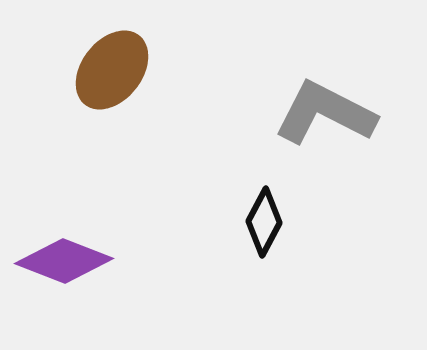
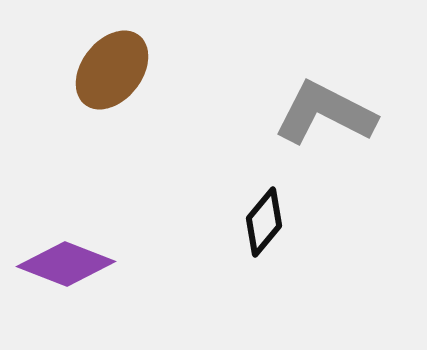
black diamond: rotated 12 degrees clockwise
purple diamond: moved 2 px right, 3 px down
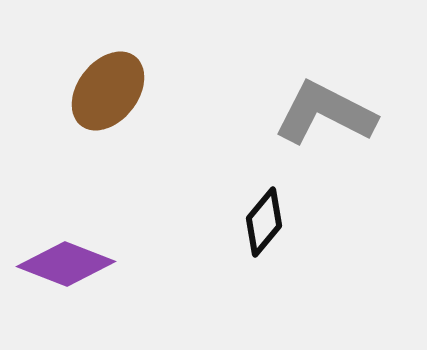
brown ellipse: moved 4 px left, 21 px down
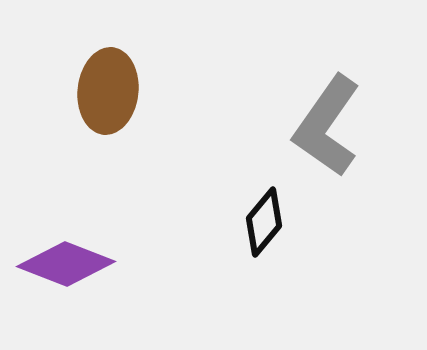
brown ellipse: rotated 32 degrees counterclockwise
gray L-shape: moved 2 px right, 13 px down; rotated 82 degrees counterclockwise
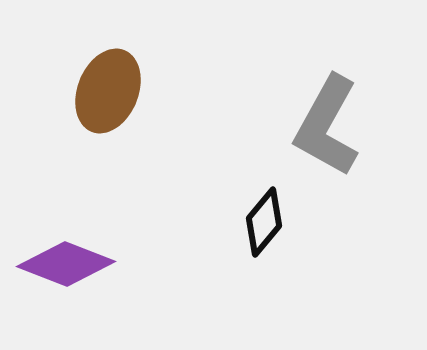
brown ellipse: rotated 16 degrees clockwise
gray L-shape: rotated 6 degrees counterclockwise
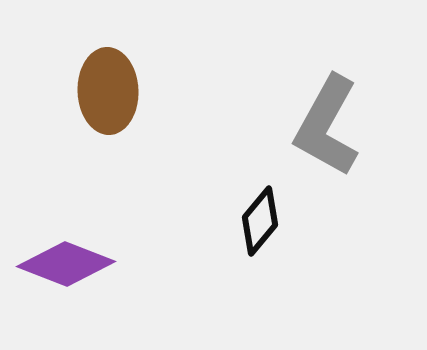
brown ellipse: rotated 24 degrees counterclockwise
black diamond: moved 4 px left, 1 px up
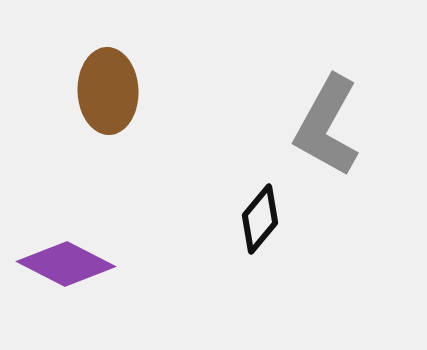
black diamond: moved 2 px up
purple diamond: rotated 6 degrees clockwise
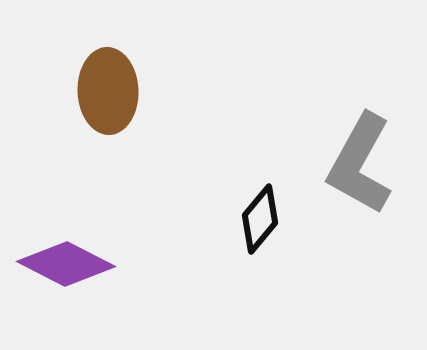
gray L-shape: moved 33 px right, 38 px down
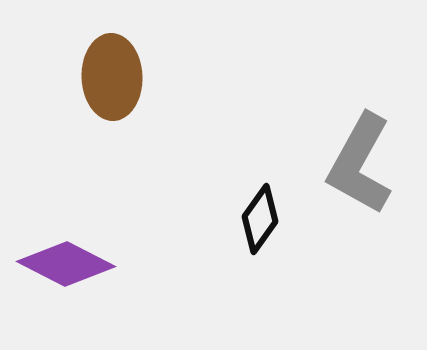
brown ellipse: moved 4 px right, 14 px up
black diamond: rotated 4 degrees counterclockwise
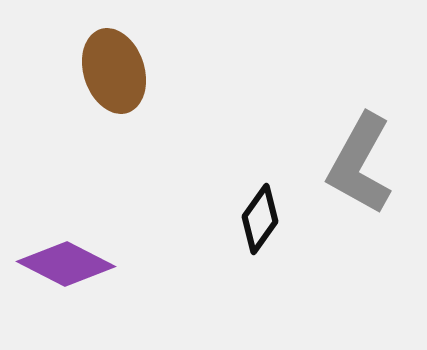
brown ellipse: moved 2 px right, 6 px up; rotated 16 degrees counterclockwise
